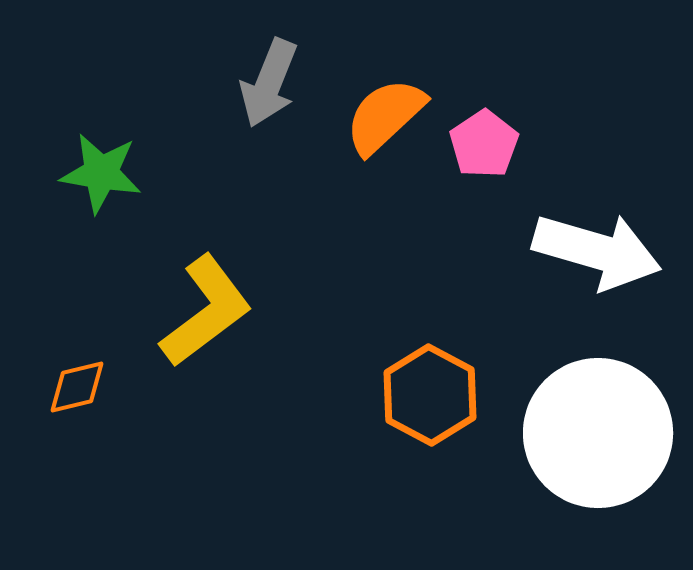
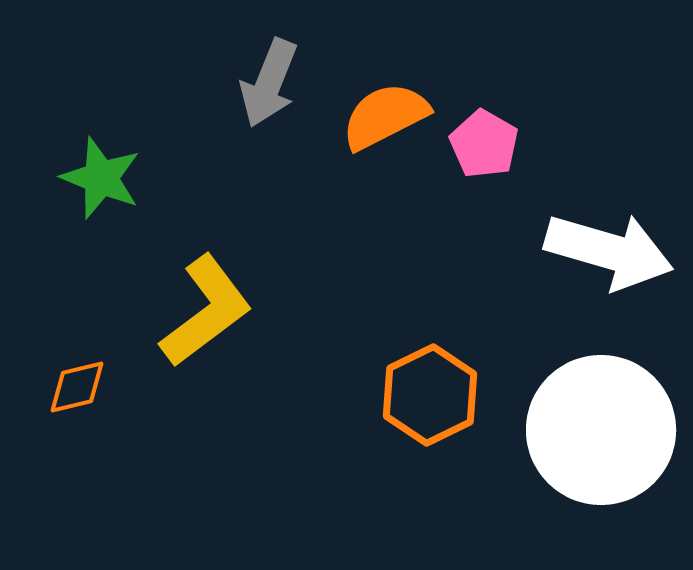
orange semicircle: rotated 16 degrees clockwise
pink pentagon: rotated 8 degrees counterclockwise
green star: moved 5 px down; rotated 12 degrees clockwise
white arrow: moved 12 px right
orange hexagon: rotated 6 degrees clockwise
white circle: moved 3 px right, 3 px up
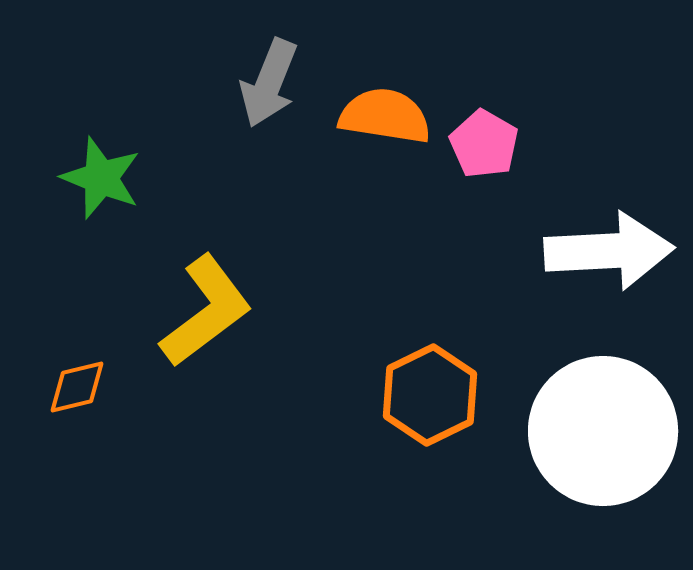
orange semicircle: rotated 36 degrees clockwise
white arrow: rotated 19 degrees counterclockwise
white circle: moved 2 px right, 1 px down
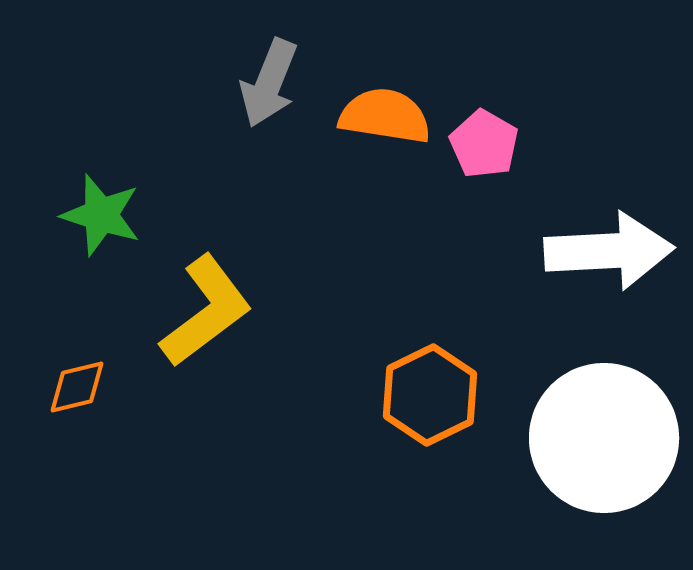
green star: moved 37 px down; rotated 4 degrees counterclockwise
white circle: moved 1 px right, 7 px down
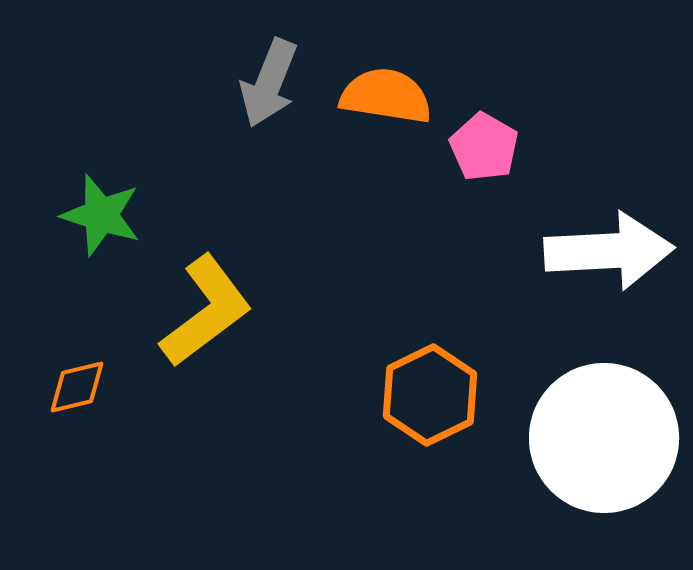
orange semicircle: moved 1 px right, 20 px up
pink pentagon: moved 3 px down
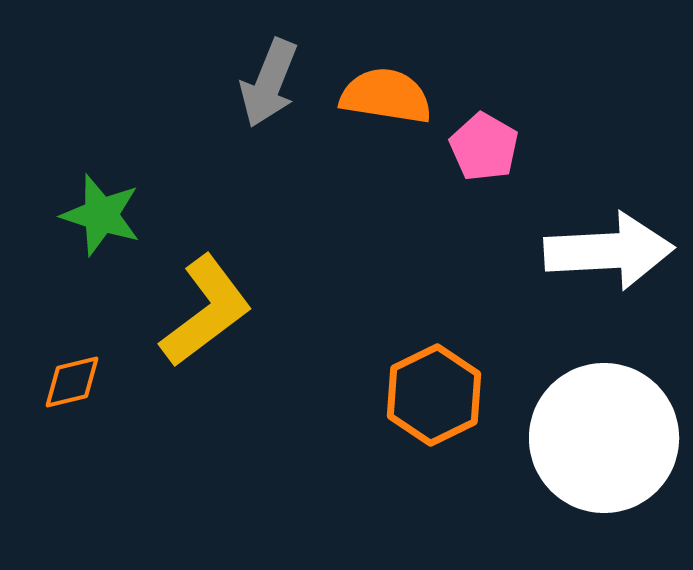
orange diamond: moved 5 px left, 5 px up
orange hexagon: moved 4 px right
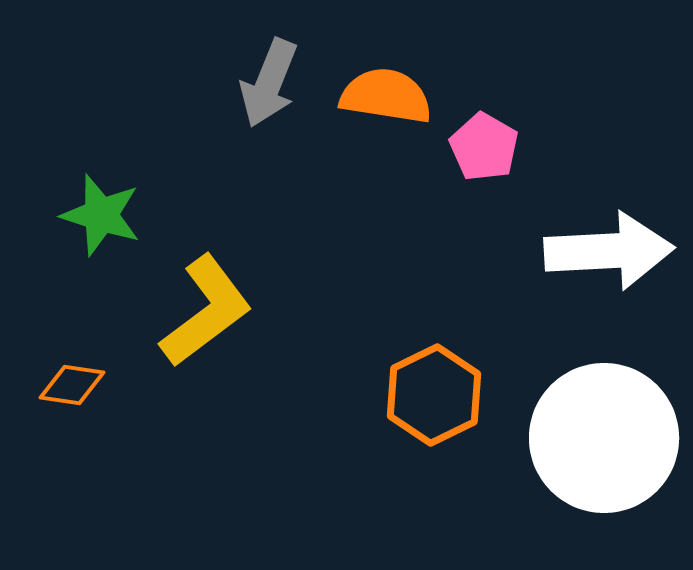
orange diamond: moved 3 px down; rotated 22 degrees clockwise
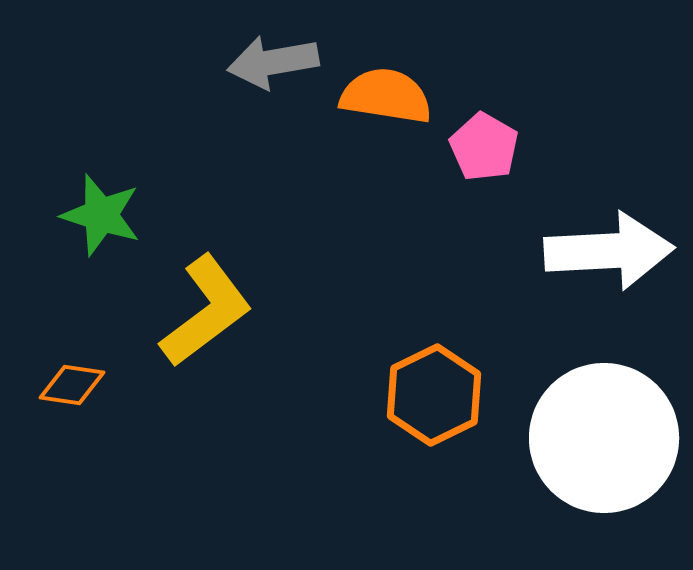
gray arrow: moved 4 px right, 21 px up; rotated 58 degrees clockwise
